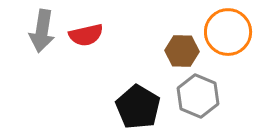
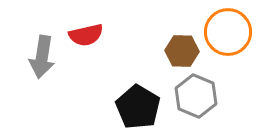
gray arrow: moved 26 px down
gray hexagon: moved 2 px left
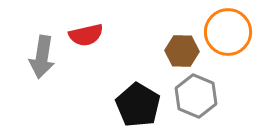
black pentagon: moved 2 px up
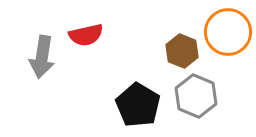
brown hexagon: rotated 20 degrees clockwise
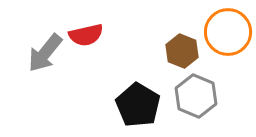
gray arrow: moved 3 px right, 4 px up; rotated 30 degrees clockwise
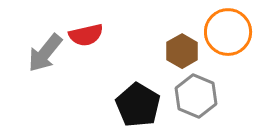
brown hexagon: rotated 8 degrees clockwise
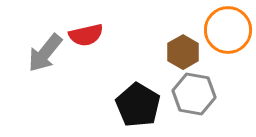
orange circle: moved 2 px up
brown hexagon: moved 1 px right, 1 px down
gray hexagon: moved 2 px left, 2 px up; rotated 12 degrees counterclockwise
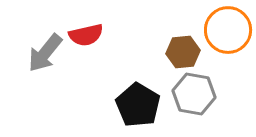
brown hexagon: rotated 24 degrees clockwise
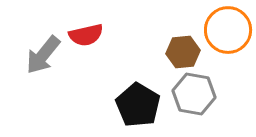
gray arrow: moved 2 px left, 2 px down
